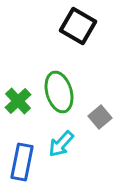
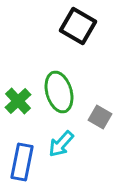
gray square: rotated 20 degrees counterclockwise
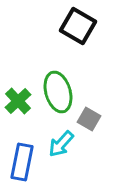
green ellipse: moved 1 px left
gray square: moved 11 px left, 2 px down
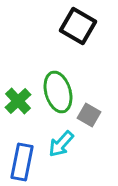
gray square: moved 4 px up
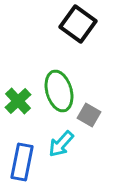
black square: moved 2 px up; rotated 6 degrees clockwise
green ellipse: moved 1 px right, 1 px up
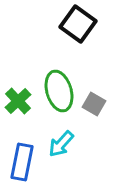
gray square: moved 5 px right, 11 px up
